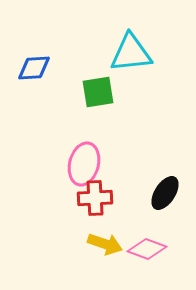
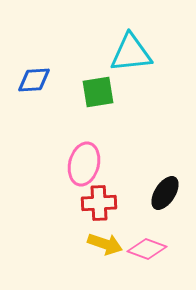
blue diamond: moved 12 px down
red cross: moved 4 px right, 5 px down
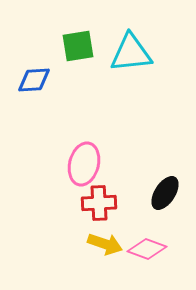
green square: moved 20 px left, 46 px up
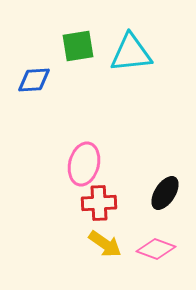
yellow arrow: rotated 16 degrees clockwise
pink diamond: moved 9 px right
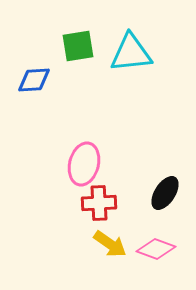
yellow arrow: moved 5 px right
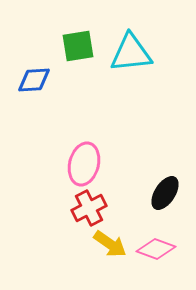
red cross: moved 10 px left, 5 px down; rotated 24 degrees counterclockwise
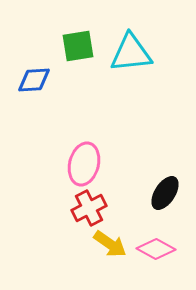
pink diamond: rotated 9 degrees clockwise
